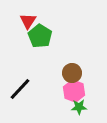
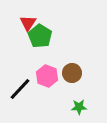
red triangle: moved 2 px down
pink hexagon: moved 27 px left, 15 px up
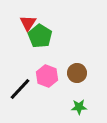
brown circle: moved 5 px right
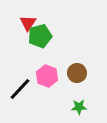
green pentagon: rotated 25 degrees clockwise
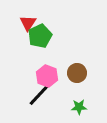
green pentagon: rotated 10 degrees counterclockwise
black line: moved 19 px right, 6 px down
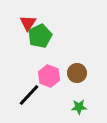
pink hexagon: moved 2 px right
black line: moved 10 px left
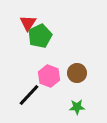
green star: moved 2 px left
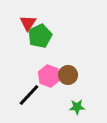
brown circle: moved 9 px left, 2 px down
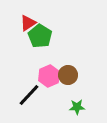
red triangle: rotated 24 degrees clockwise
green pentagon: rotated 15 degrees counterclockwise
pink hexagon: rotated 15 degrees clockwise
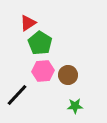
green pentagon: moved 7 px down
pink hexagon: moved 6 px left, 5 px up; rotated 20 degrees clockwise
black line: moved 12 px left
green star: moved 2 px left, 1 px up
